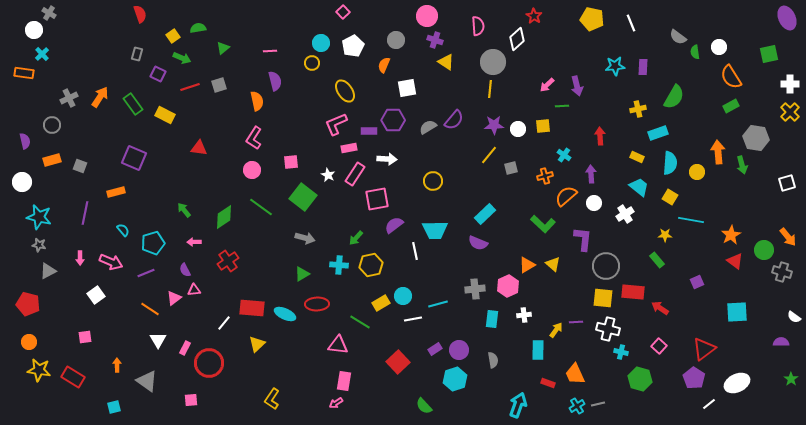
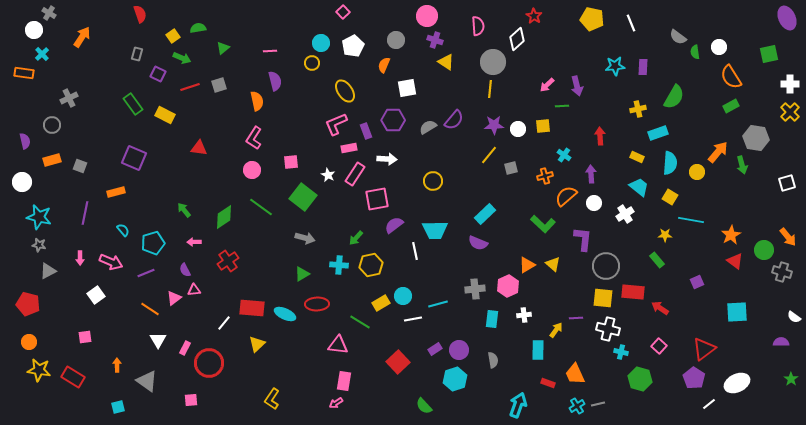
orange arrow at (100, 97): moved 18 px left, 60 px up
purple rectangle at (369, 131): moved 3 px left; rotated 70 degrees clockwise
orange arrow at (718, 152): rotated 45 degrees clockwise
purple line at (576, 322): moved 4 px up
cyan square at (114, 407): moved 4 px right
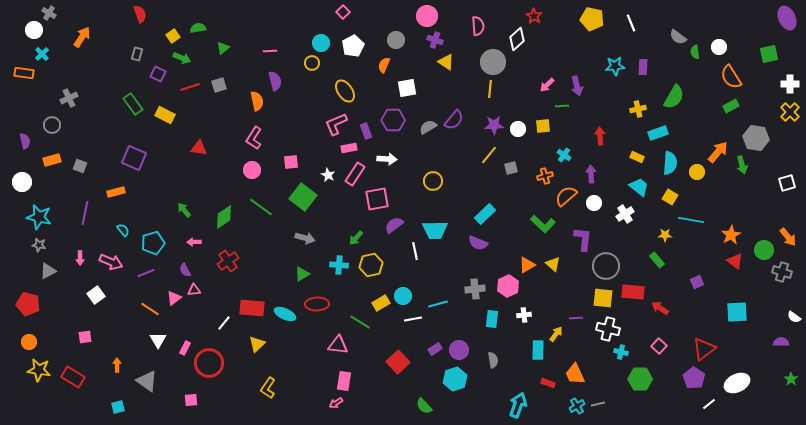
yellow arrow at (556, 330): moved 4 px down
green hexagon at (640, 379): rotated 15 degrees counterclockwise
yellow L-shape at (272, 399): moved 4 px left, 11 px up
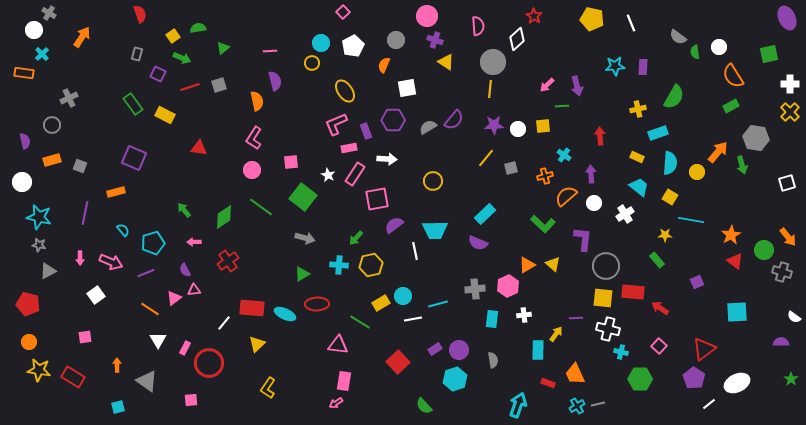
orange semicircle at (731, 77): moved 2 px right, 1 px up
yellow line at (489, 155): moved 3 px left, 3 px down
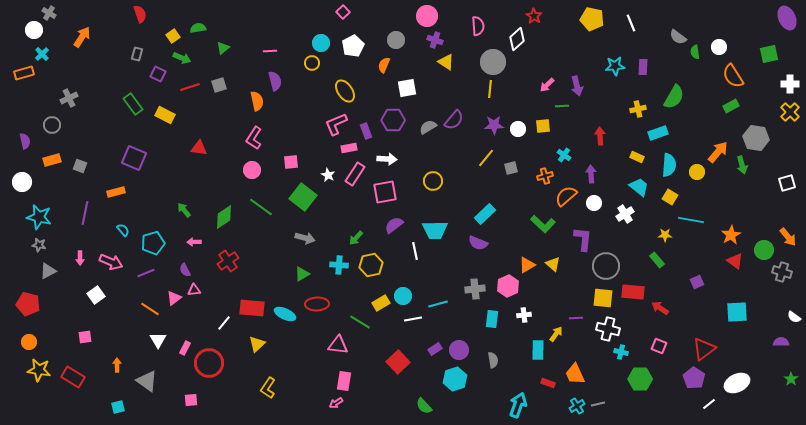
orange rectangle at (24, 73): rotated 24 degrees counterclockwise
cyan semicircle at (670, 163): moved 1 px left, 2 px down
pink square at (377, 199): moved 8 px right, 7 px up
pink square at (659, 346): rotated 21 degrees counterclockwise
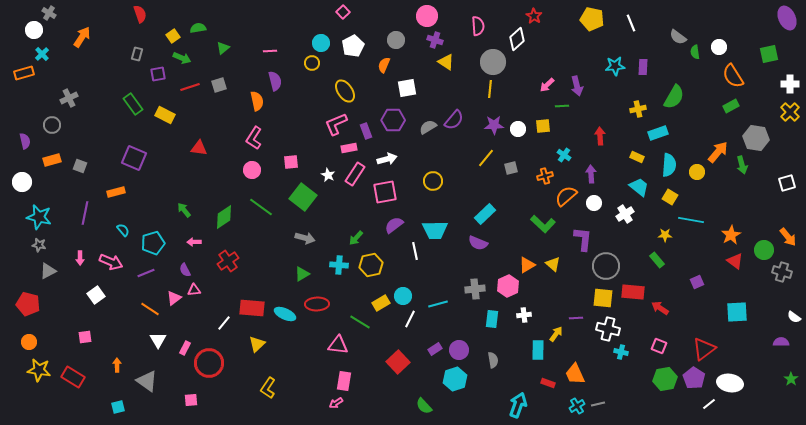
purple square at (158, 74): rotated 35 degrees counterclockwise
white arrow at (387, 159): rotated 18 degrees counterclockwise
white line at (413, 319): moved 3 px left; rotated 54 degrees counterclockwise
green hexagon at (640, 379): moved 25 px right; rotated 10 degrees counterclockwise
white ellipse at (737, 383): moved 7 px left; rotated 35 degrees clockwise
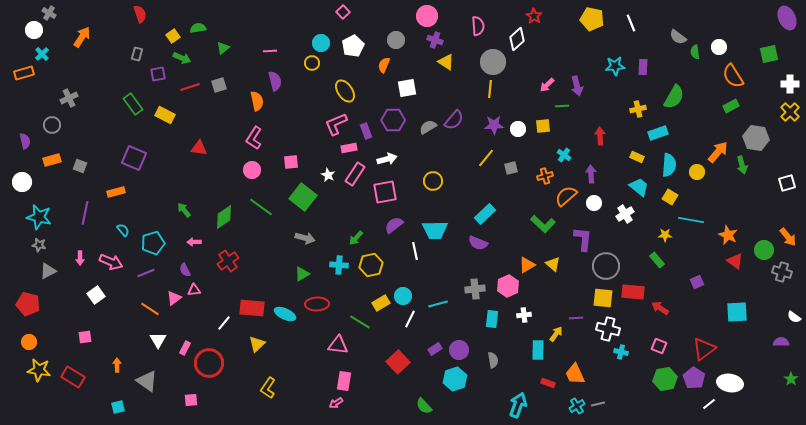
orange star at (731, 235): moved 3 px left; rotated 18 degrees counterclockwise
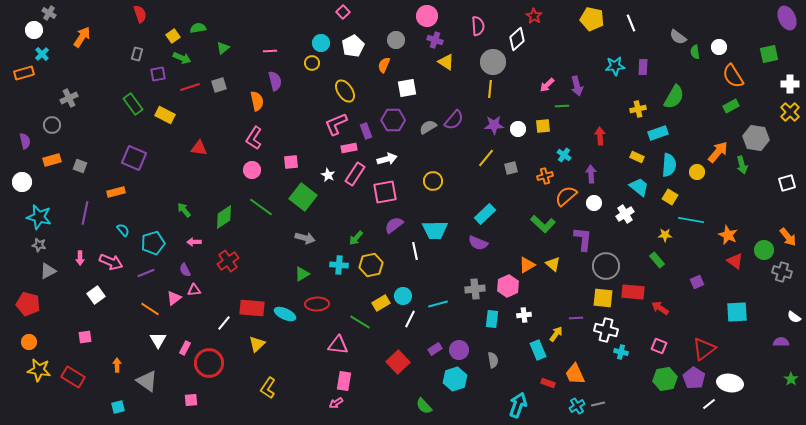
white cross at (608, 329): moved 2 px left, 1 px down
cyan rectangle at (538, 350): rotated 24 degrees counterclockwise
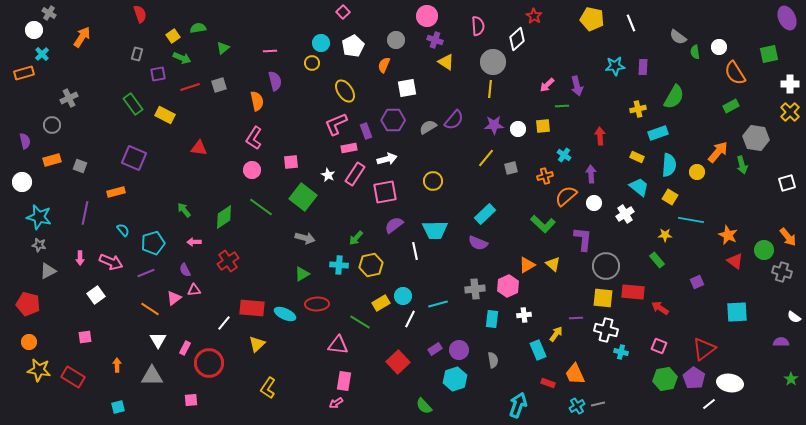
orange semicircle at (733, 76): moved 2 px right, 3 px up
gray triangle at (147, 381): moved 5 px right, 5 px up; rotated 35 degrees counterclockwise
